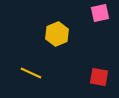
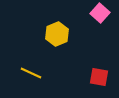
pink square: rotated 36 degrees counterclockwise
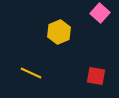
yellow hexagon: moved 2 px right, 2 px up
red square: moved 3 px left, 1 px up
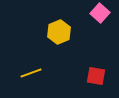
yellow line: rotated 45 degrees counterclockwise
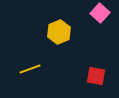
yellow line: moved 1 px left, 4 px up
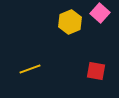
yellow hexagon: moved 11 px right, 10 px up
red square: moved 5 px up
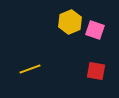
pink square: moved 5 px left, 17 px down; rotated 24 degrees counterclockwise
